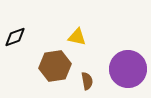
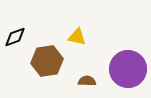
brown hexagon: moved 8 px left, 5 px up
brown semicircle: rotated 78 degrees counterclockwise
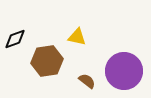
black diamond: moved 2 px down
purple circle: moved 4 px left, 2 px down
brown semicircle: rotated 36 degrees clockwise
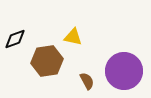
yellow triangle: moved 4 px left
brown semicircle: rotated 24 degrees clockwise
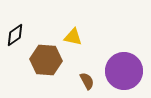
black diamond: moved 4 px up; rotated 15 degrees counterclockwise
brown hexagon: moved 1 px left, 1 px up; rotated 12 degrees clockwise
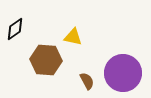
black diamond: moved 6 px up
purple circle: moved 1 px left, 2 px down
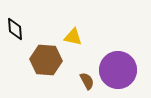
black diamond: rotated 60 degrees counterclockwise
purple circle: moved 5 px left, 3 px up
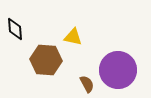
brown semicircle: moved 3 px down
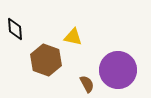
brown hexagon: rotated 16 degrees clockwise
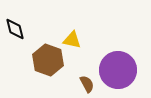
black diamond: rotated 10 degrees counterclockwise
yellow triangle: moved 1 px left, 3 px down
brown hexagon: moved 2 px right
